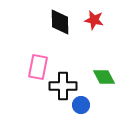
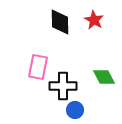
red star: rotated 18 degrees clockwise
blue circle: moved 6 px left, 5 px down
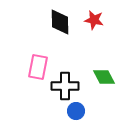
red star: rotated 18 degrees counterclockwise
black cross: moved 2 px right
blue circle: moved 1 px right, 1 px down
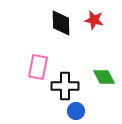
black diamond: moved 1 px right, 1 px down
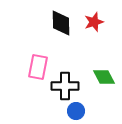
red star: moved 2 px down; rotated 30 degrees counterclockwise
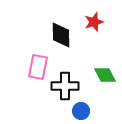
black diamond: moved 12 px down
green diamond: moved 1 px right, 2 px up
blue circle: moved 5 px right
